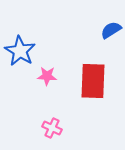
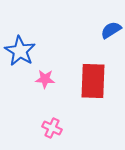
pink star: moved 2 px left, 3 px down
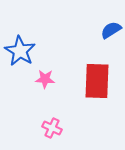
red rectangle: moved 4 px right
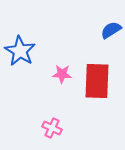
pink star: moved 17 px right, 5 px up
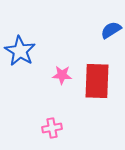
pink star: moved 1 px down
pink cross: rotated 36 degrees counterclockwise
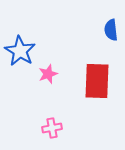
blue semicircle: rotated 65 degrees counterclockwise
pink star: moved 14 px left, 1 px up; rotated 24 degrees counterclockwise
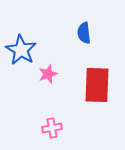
blue semicircle: moved 27 px left, 3 px down
blue star: moved 1 px right, 1 px up
red rectangle: moved 4 px down
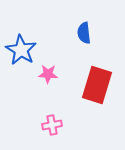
pink star: rotated 24 degrees clockwise
red rectangle: rotated 15 degrees clockwise
pink cross: moved 3 px up
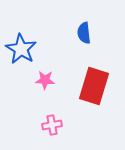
blue star: moved 1 px up
pink star: moved 3 px left, 6 px down
red rectangle: moved 3 px left, 1 px down
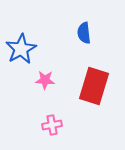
blue star: rotated 12 degrees clockwise
